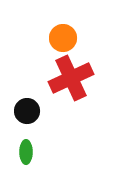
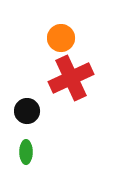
orange circle: moved 2 px left
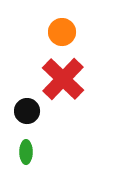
orange circle: moved 1 px right, 6 px up
red cross: moved 8 px left, 1 px down; rotated 21 degrees counterclockwise
